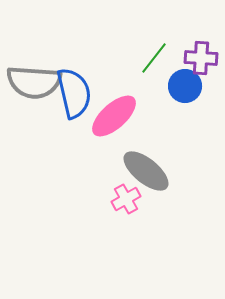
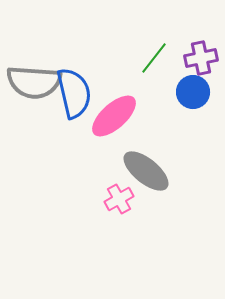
purple cross: rotated 16 degrees counterclockwise
blue circle: moved 8 px right, 6 px down
pink cross: moved 7 px left
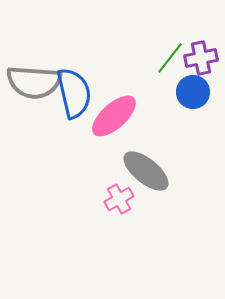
green line: moved 16 px right
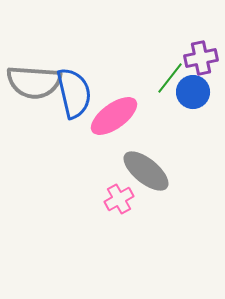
green line: moved 20 px down
pink ellipse: rotated 6 degrees clockwise
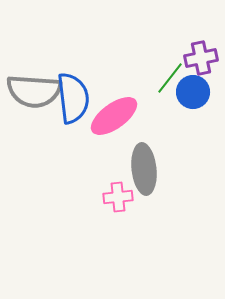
gray semicircle: moved 9 px down
blue semicircle: moved 1 px left, 5 px down; rotated 6 degrees clockwise
gray ellipse: moved 2 px left, 2 px up; rotated 45 degrees clockwise
pink cross: moved 1 px left, 2 px up; rotated 24 degrees clockwise
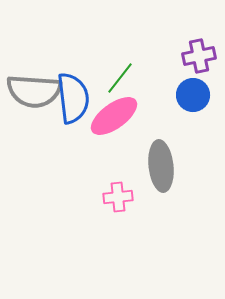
purple cross: moved 2 px left, 2 px up
green line: moved 50 px left
blue circle: moved 3 px down
gray ellipse: moved 17 px right, 3 px up
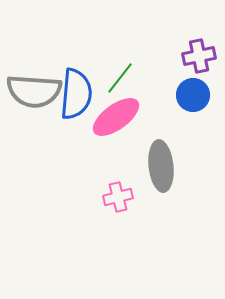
blue semicircle: moved 3 px right, 4 px up; rotated 12 degrees clockwise
pink ellipse: moved 2 px right, 1 px down
pink cross: rotated 8 degrees counterclockwise
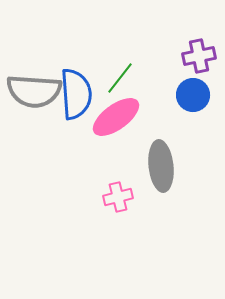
blue semicircle: rotated 9 degrees counterclockwise
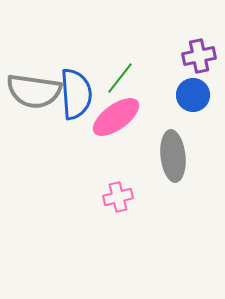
gray semicircle: rotated 4 degrees clockwise
gray ellipse: moved 12 px right, 10 px up
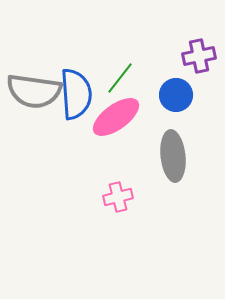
blue circle: moved 17 px left
